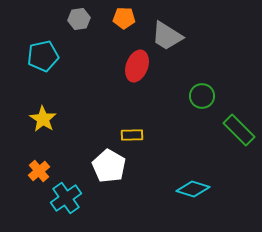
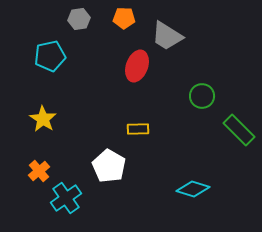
cyan pentagon: moved 7 px right
yellow rectangle: moved 6 px right, 6 px up
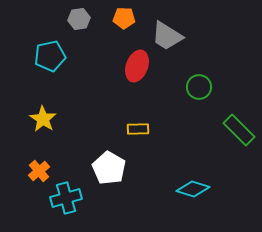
green circle: moved 3 px left, 9 px up
white pentagon: moved 2 px down
cyan cross: rotated 20 degrees clockwise
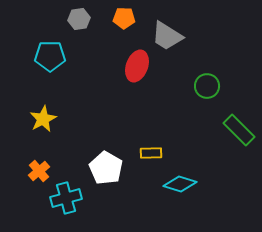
cyan pentagon: rotated 12 degrees clockwise
green circle: moved 8 px right, 1 px up
yellow star: rotated 12 degrees clockwise
yellow rectangle: moved 13 px right, 24 px down
white pentagon: moved 3 px left
cyan diamond: moved 13 px left, 5 px up
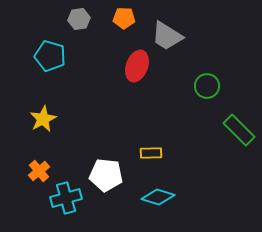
cyan pentagon: rotated 16 degrees clockwise
white pentagon: moved 7 px down; rotated 24 degrees counterclockwise
cyan diamond: moved 22 px left, 13 px down
